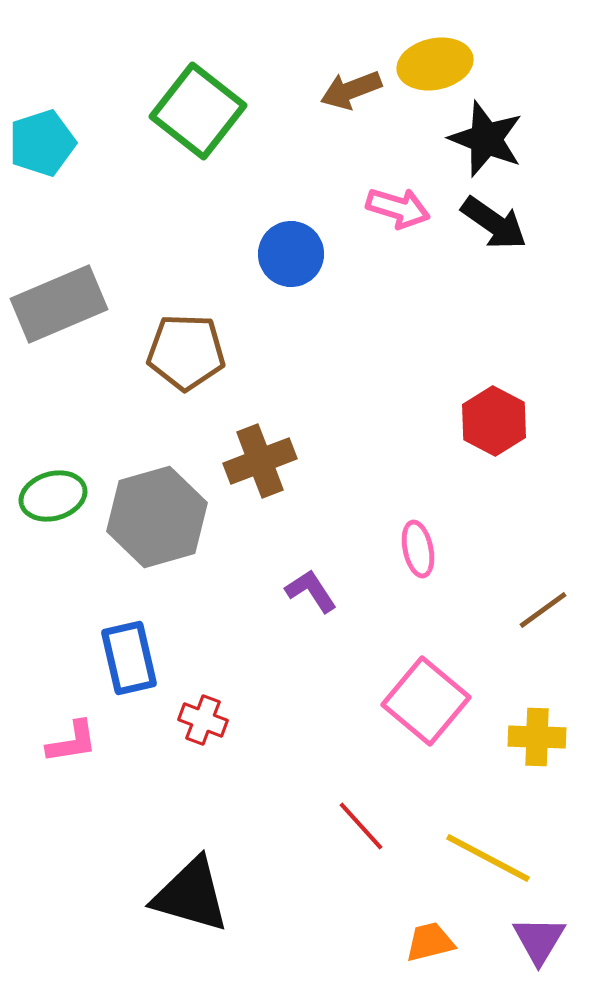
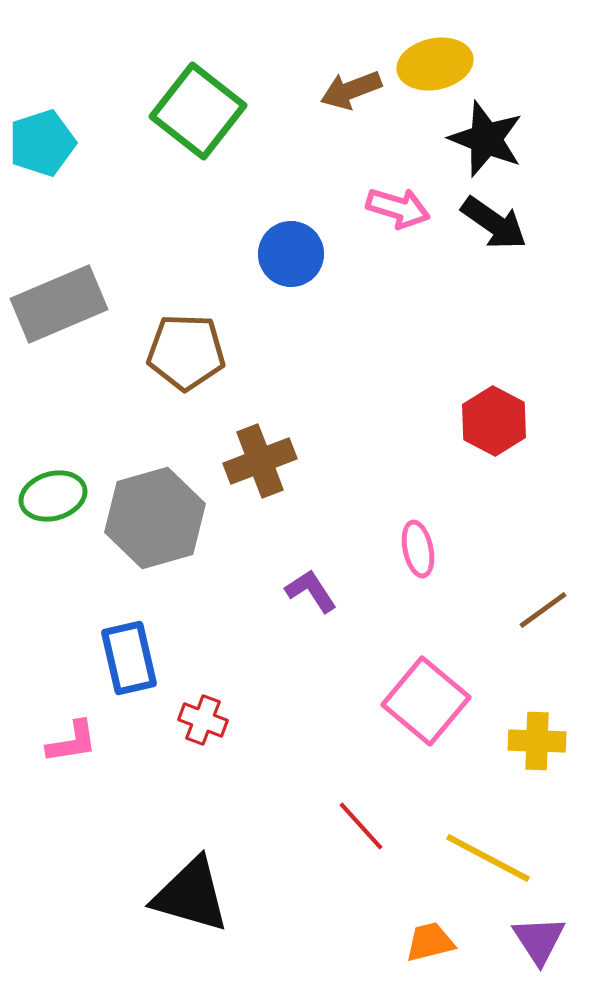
gray hexagon: moved 2 px left, 1 px down
yellow cross: moved 4 px down
purple triangle: rotated 4 degrees counterclockwise
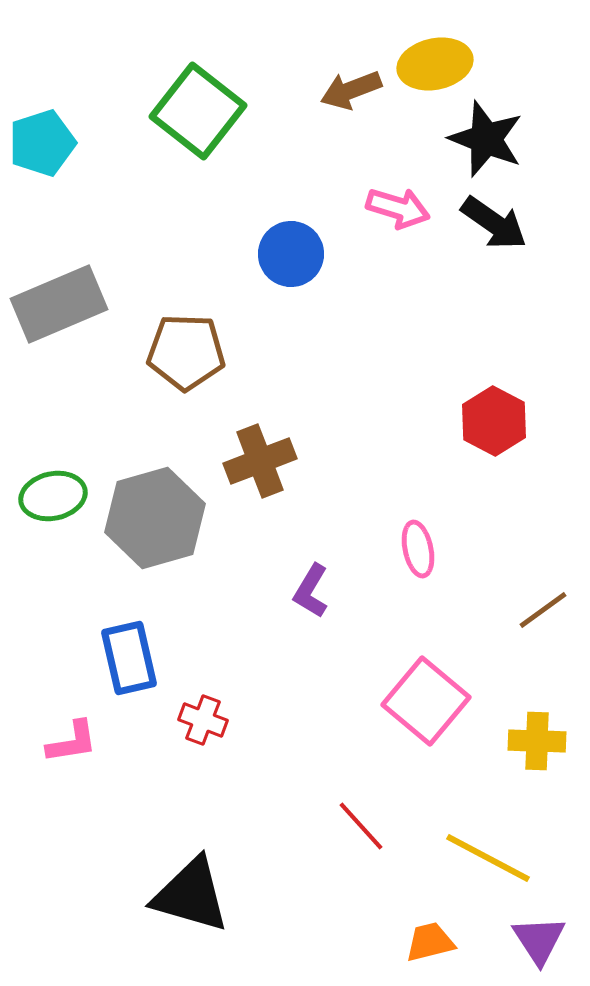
green ellipse: rotated 4 degrees clockwise
purple L-shape: rotated 116 degrees counterclockwise
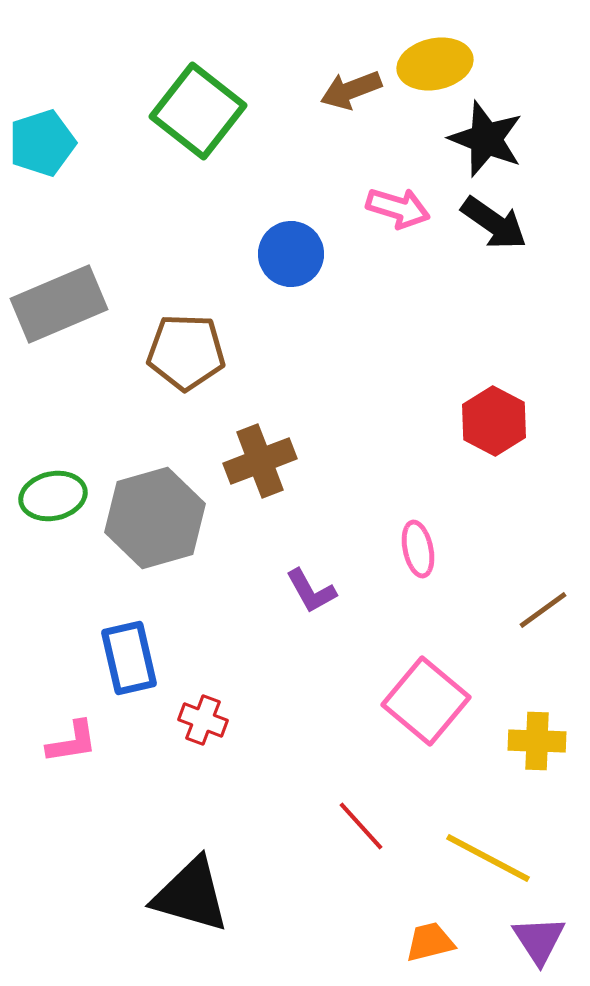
purple L-shape: rotated 60 degrees counterclockwise
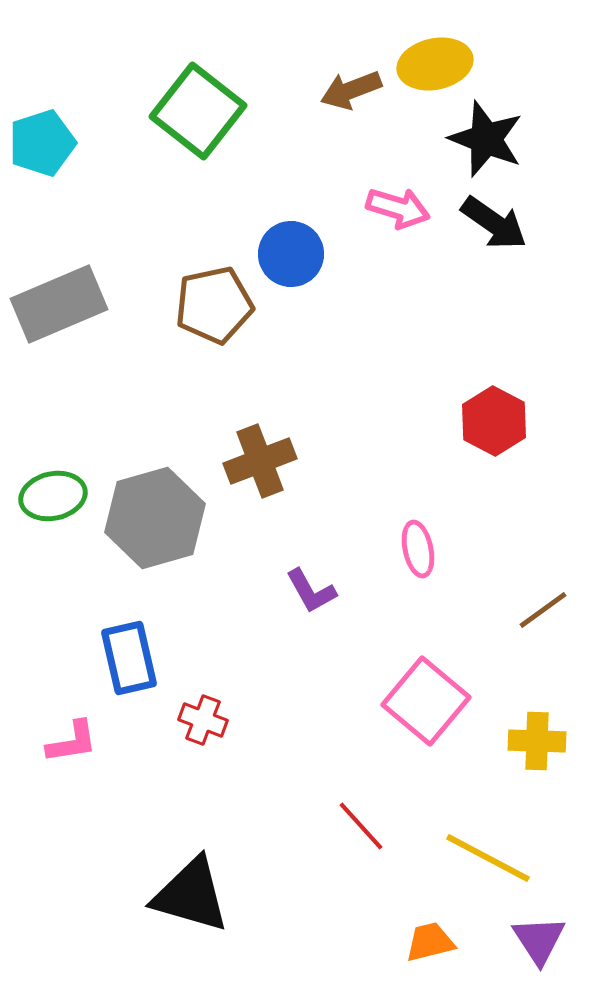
brown pentagon: moved 28 px right, 47 px up; rotated 14 degrees counterclockwise
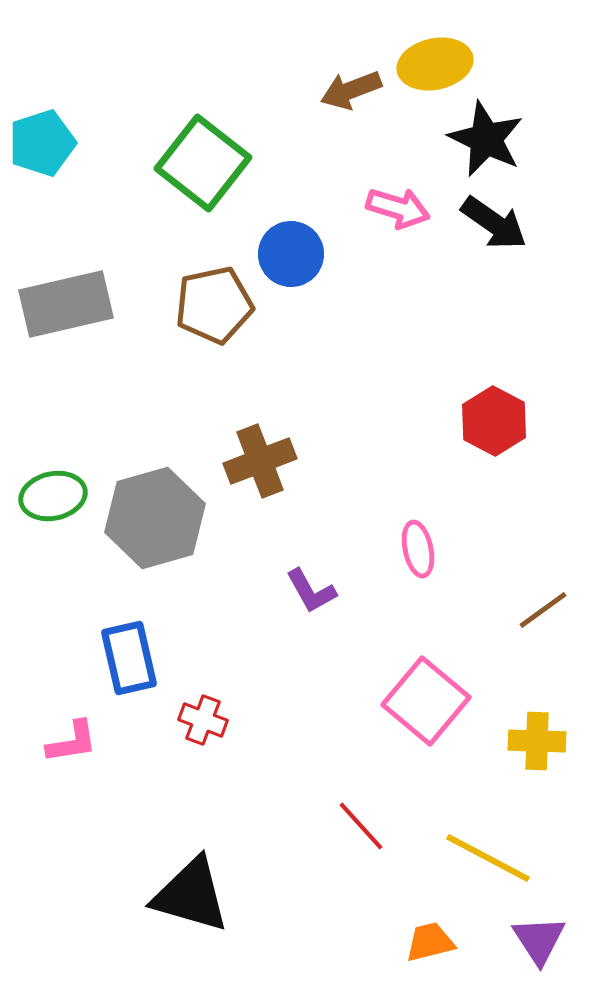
green square: moved 5 px right, 52 px down
black star: rotated 4 degrees clockwise
gray rectangle: moved 7 px right; rotated 10 degrees clockwise
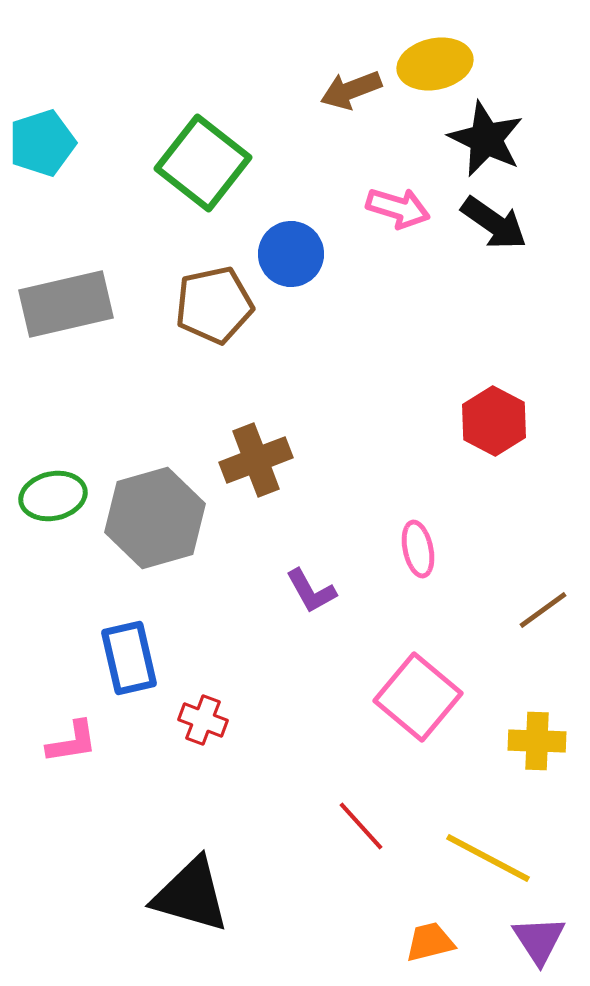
brown cross: moved 4 px left, 1 px up
pink square: moved 8 px left, 4 px up
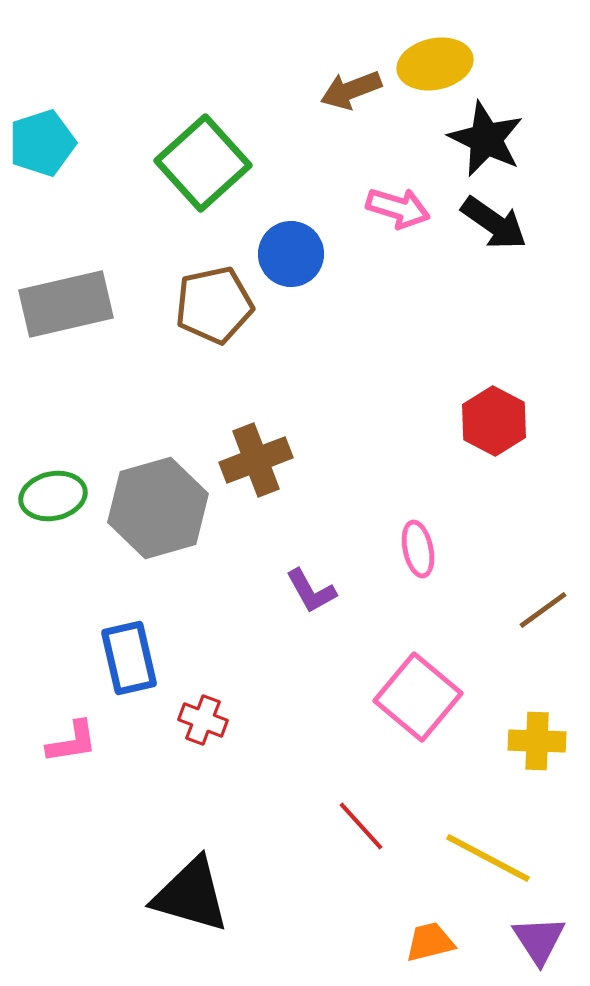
green square: rotated 10 degrees clockwise
gray hexagon: moved 3 px right, 10 px up
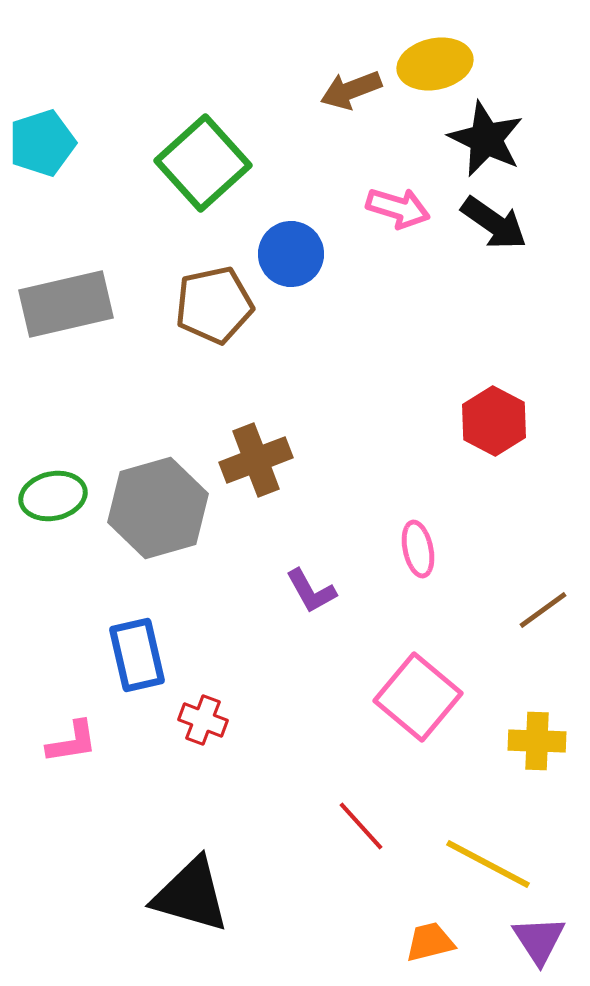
blue rectangle: moved 8 px right, 3 px up
yellow line: moved 6 px down
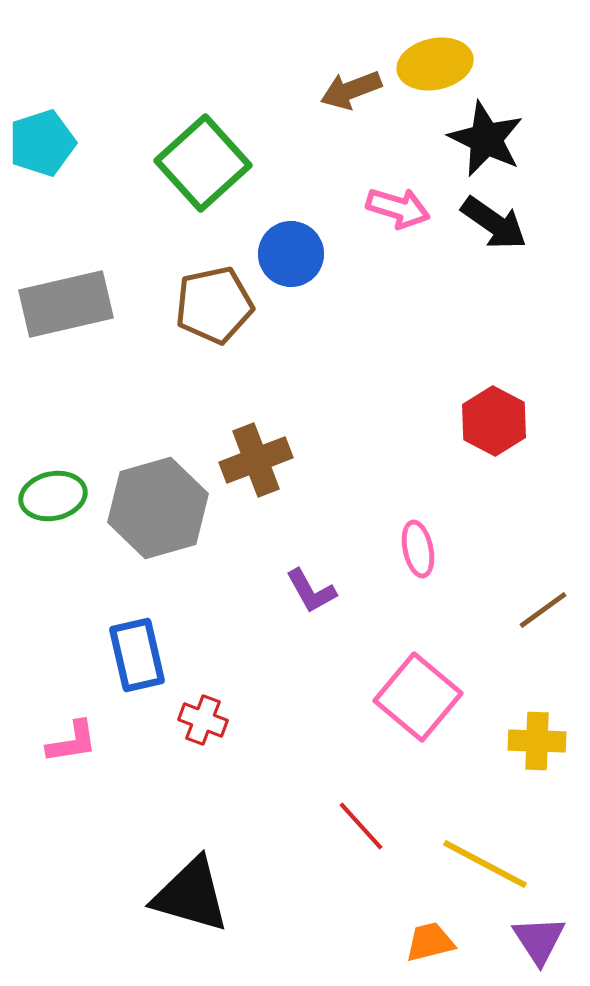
yellow line: moved 3 px left
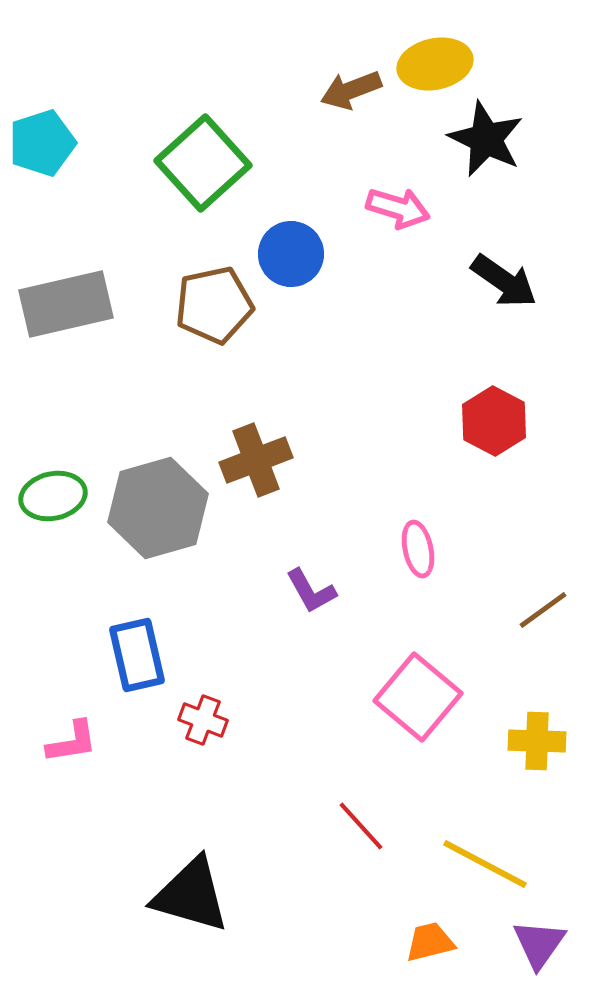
black arrow: moved 10 px right, 58 px down
purple triangle: moved 4 px down; rotated 8 degrees clockwise
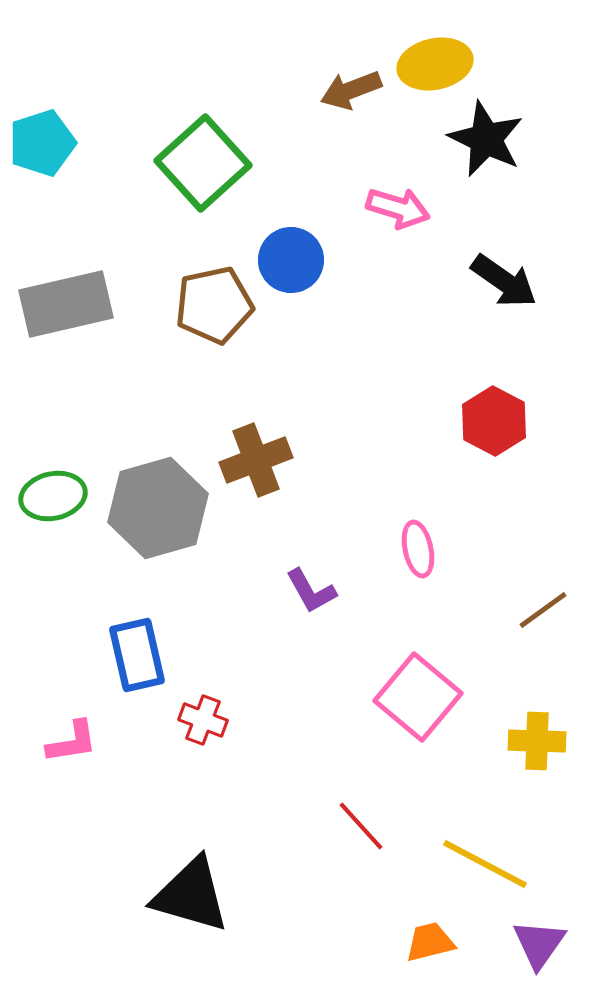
blue circle: moved 6 px down
